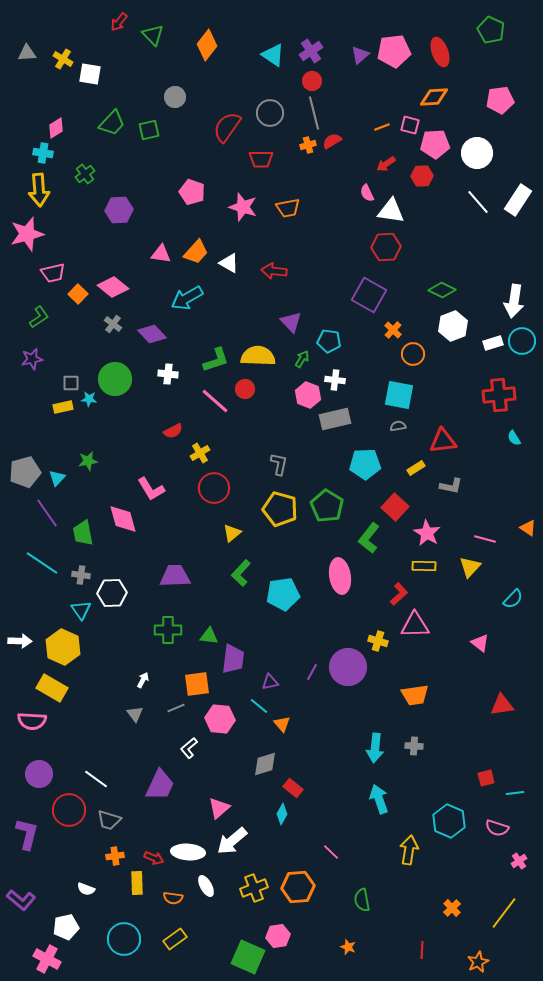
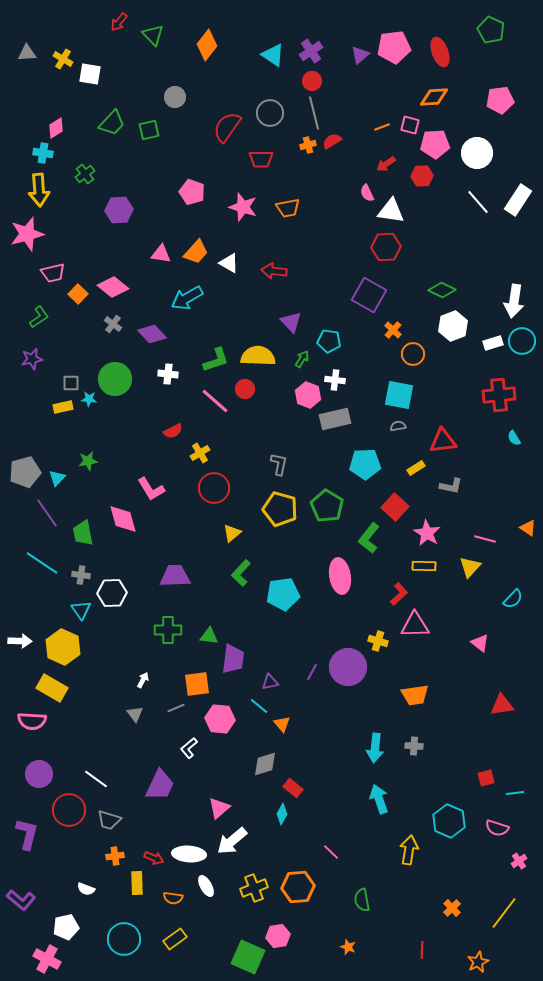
pink pentagon at (394, 51): moved 4 px up
white ellipse at (188, 852): moved 1 px right, 2 px down
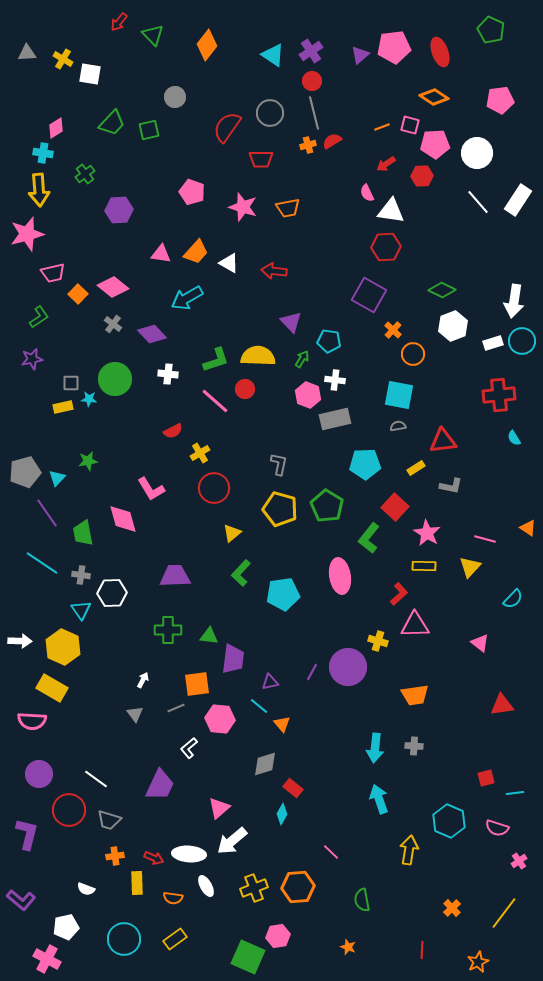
orange diamond at (434, 97): rotated 36 degrees clockwise
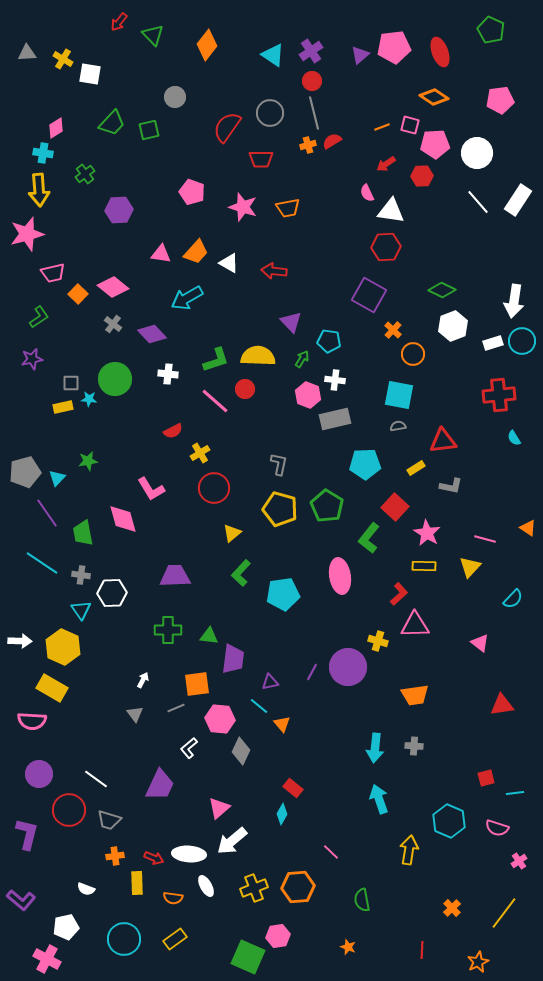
gray diamond at (265, 764): moved 24 px left, 13 px up; rotated 48 degrees counterclockwise
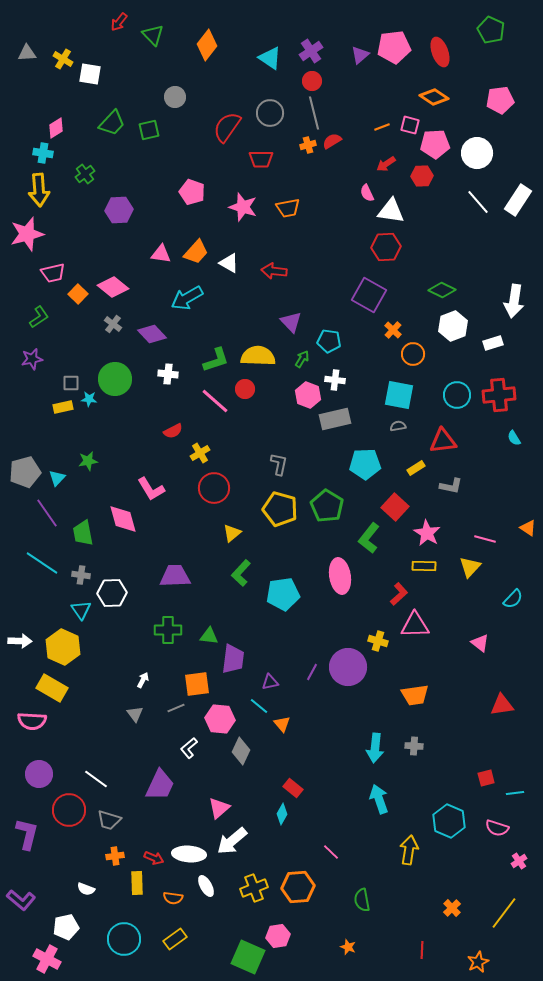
cyan triangle at (273, 55): moved 3 px left, 3 px down
cyan circle at (522, 341): moved 65 px left, 54 px down
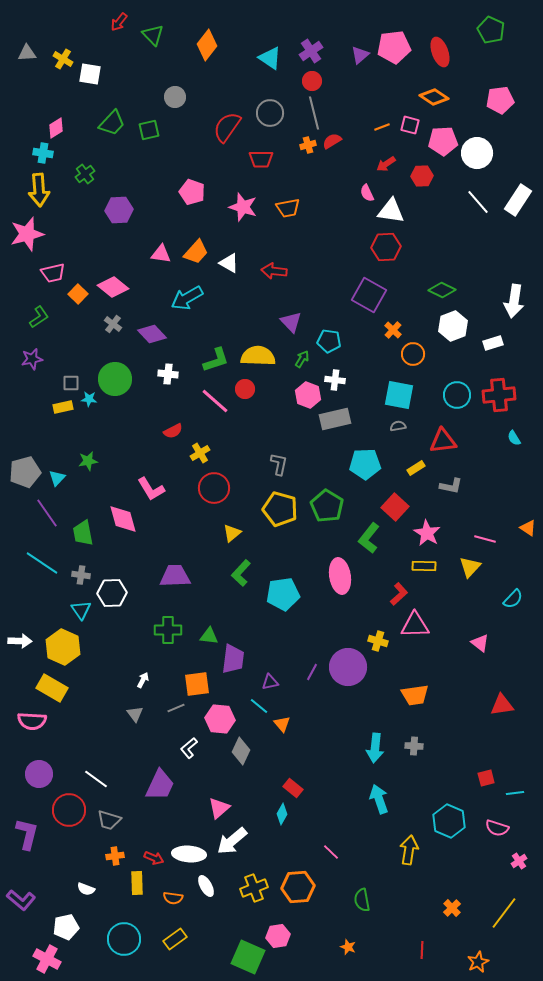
pink pentagon at (435, 144): moved 8 px right, 3 px up
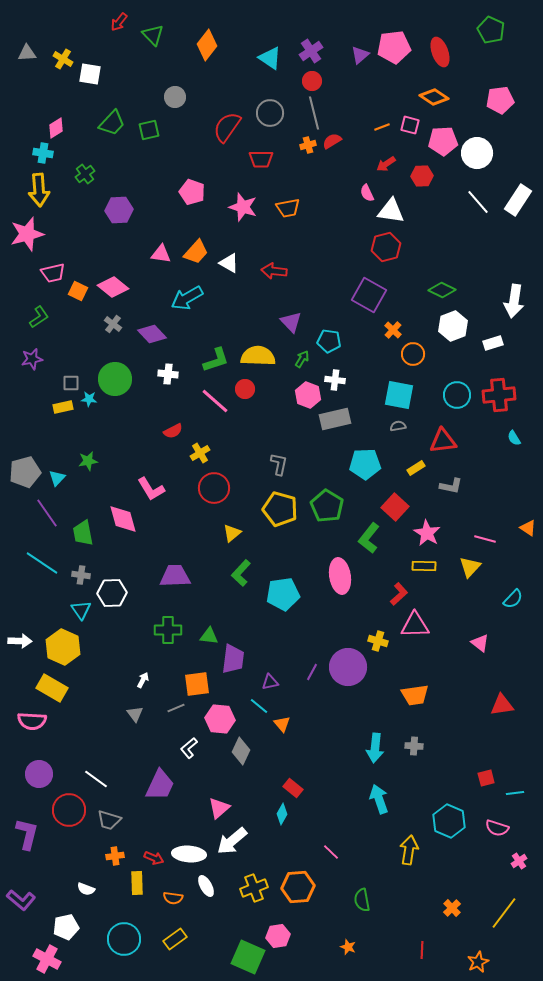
red hexagon at (386, 247): rotated 12 degrees counterclockwise
orange square at (78, 294): moved 3 px up; rotated 18 degrees counterclockwise
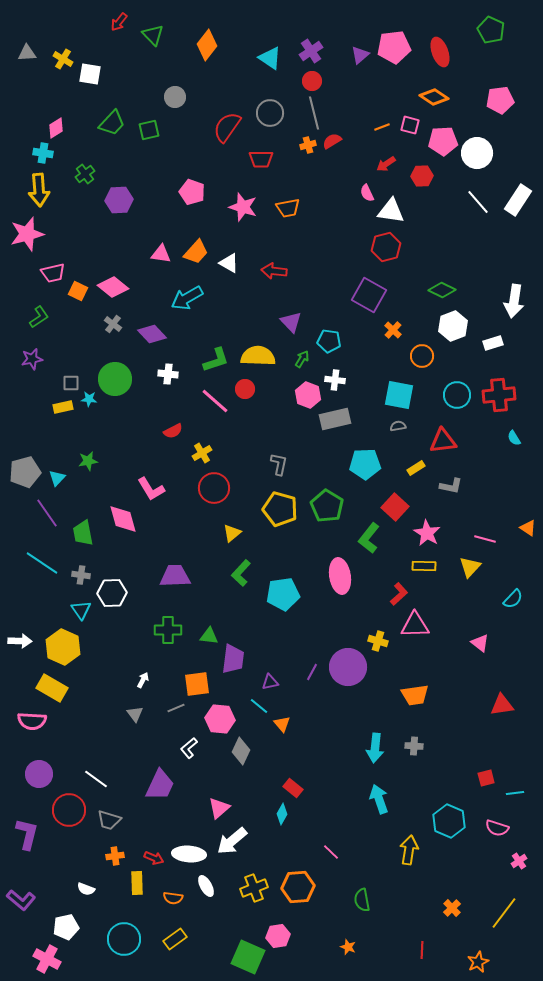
purple hexagon at (119, 210): moved 10 px up
orange circle at (413, 354): moved 9 px right, 2 px down
yellow cross at (200, 453): moved 2 px right
